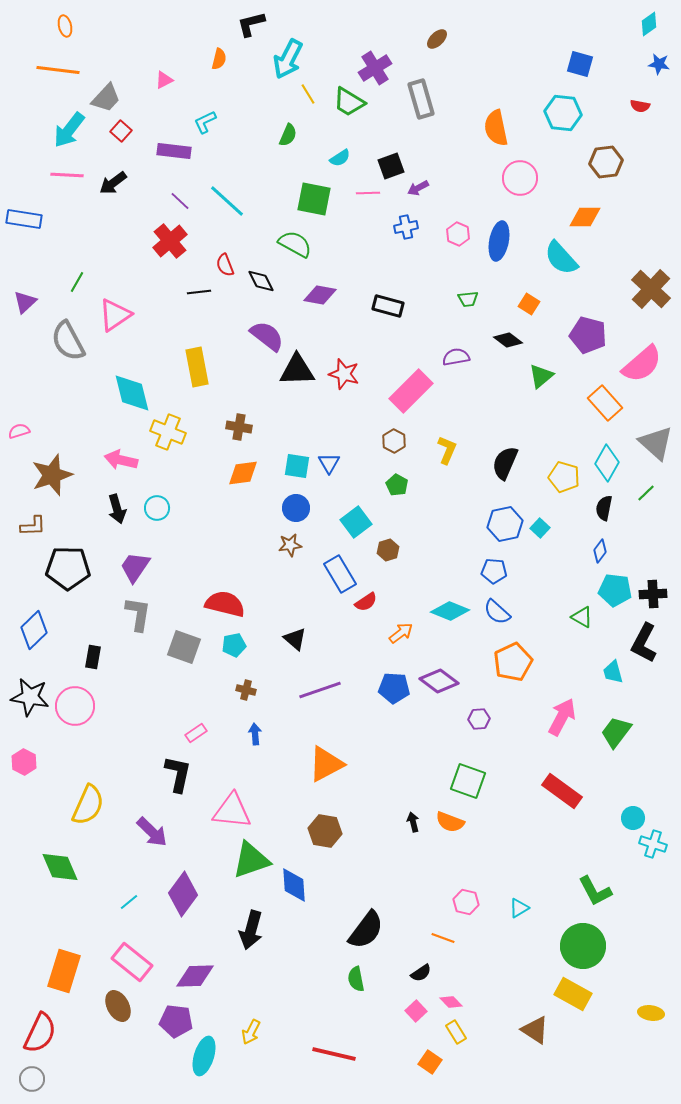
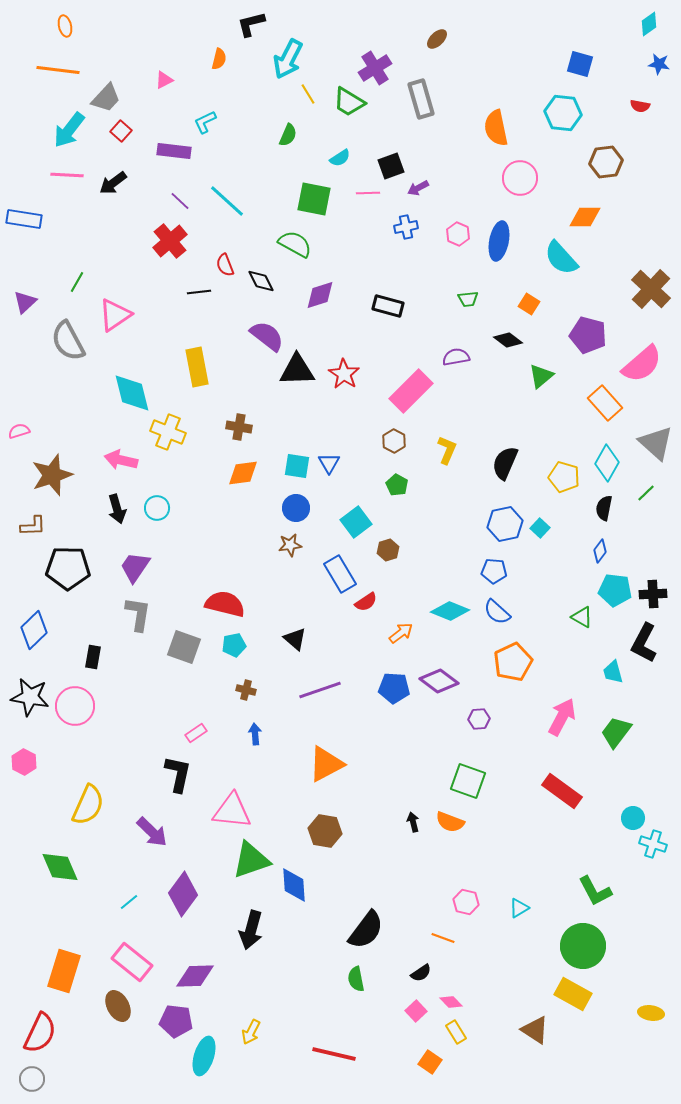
purple diamond at (320, 295): rotated 28 degrees counterclockwise
red star at (344, 374): rotated 16 degrees clockwise
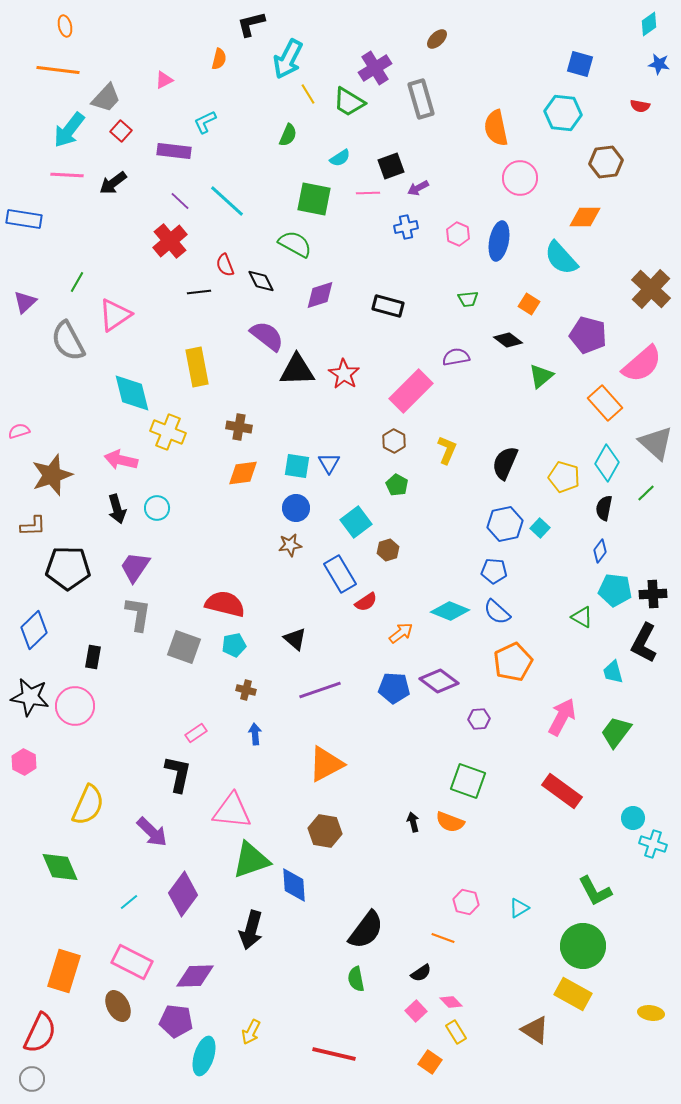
pink rectangle at (132, 962): rotated 12 degrees counterclockwise
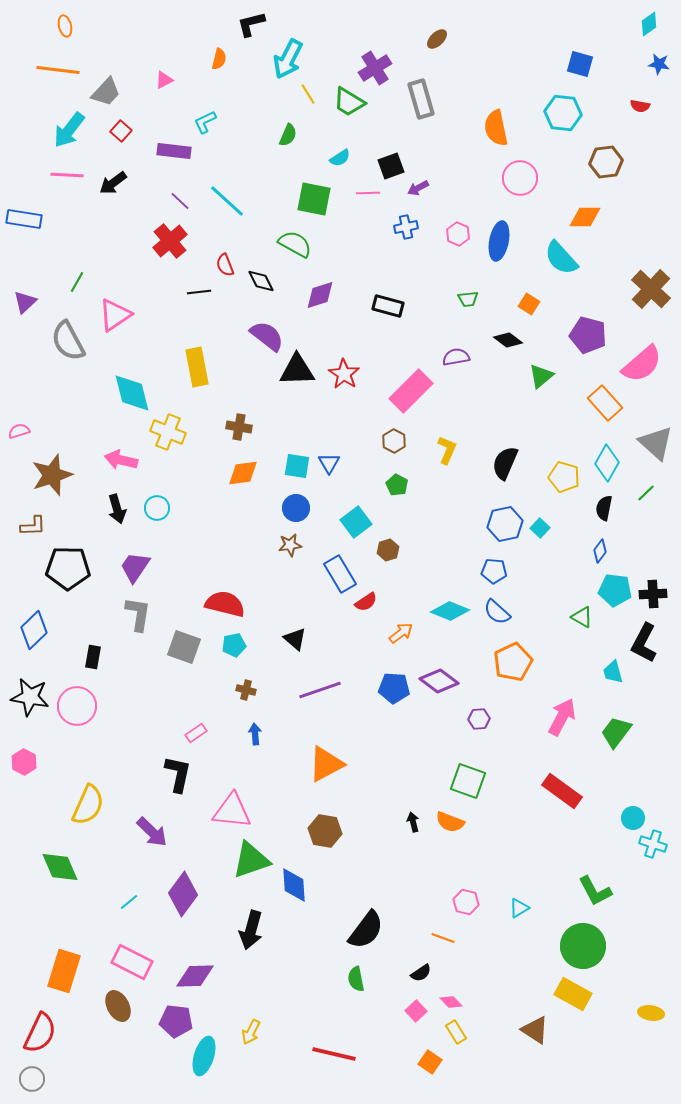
gray trapezoid at (106, 98): moved 6 px up
pink circle at (75, 706): moved 2 px right
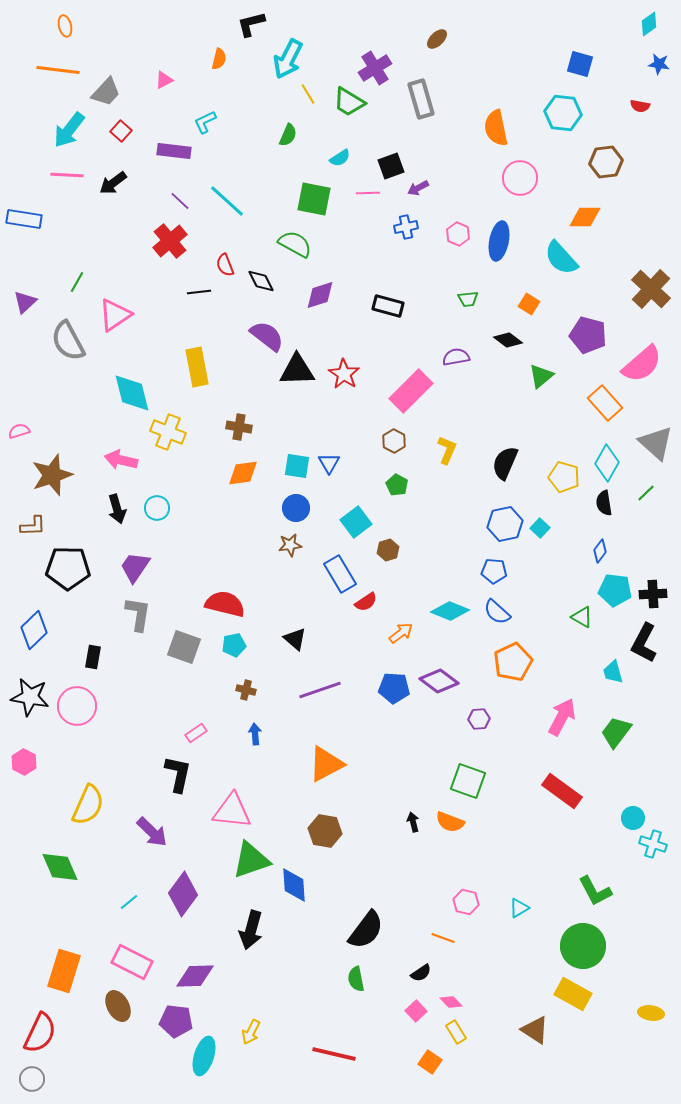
black semicircle at (604, 508): moved 5 px up; rotated 20 degrees counterclockwise
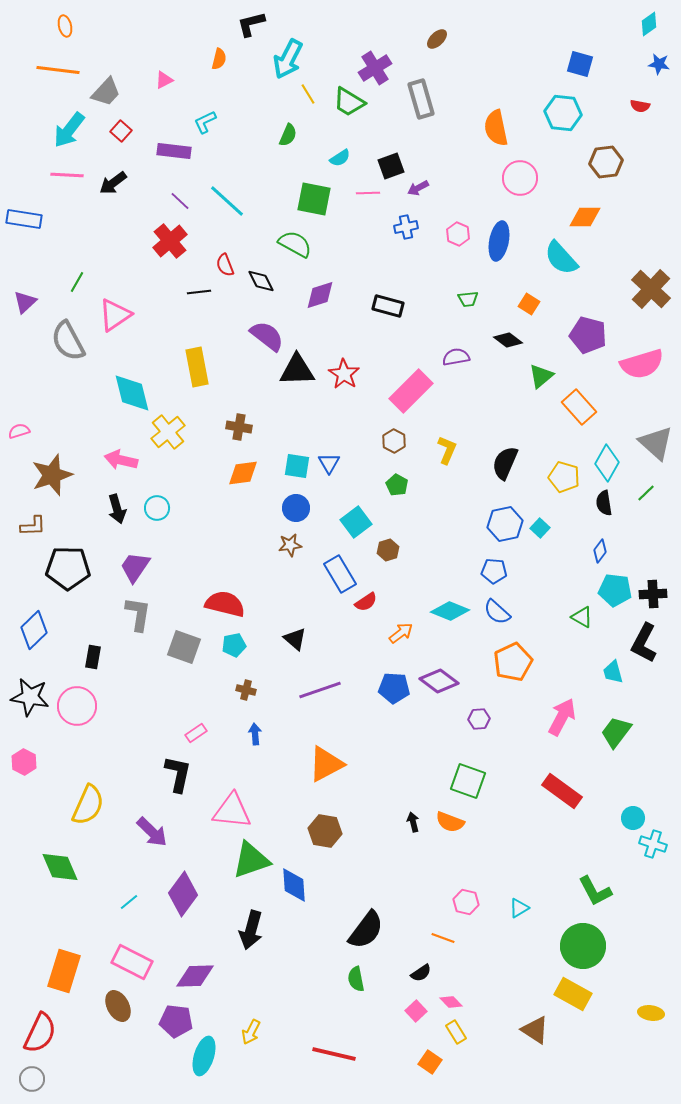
pink semicircle at (642, 364): rotated 24 degrees clockwise
orange rectangle at (605, 403): moved 26 px left, 4 px down
yellow cross at (168, 432): rotated 28 degrees clockwise
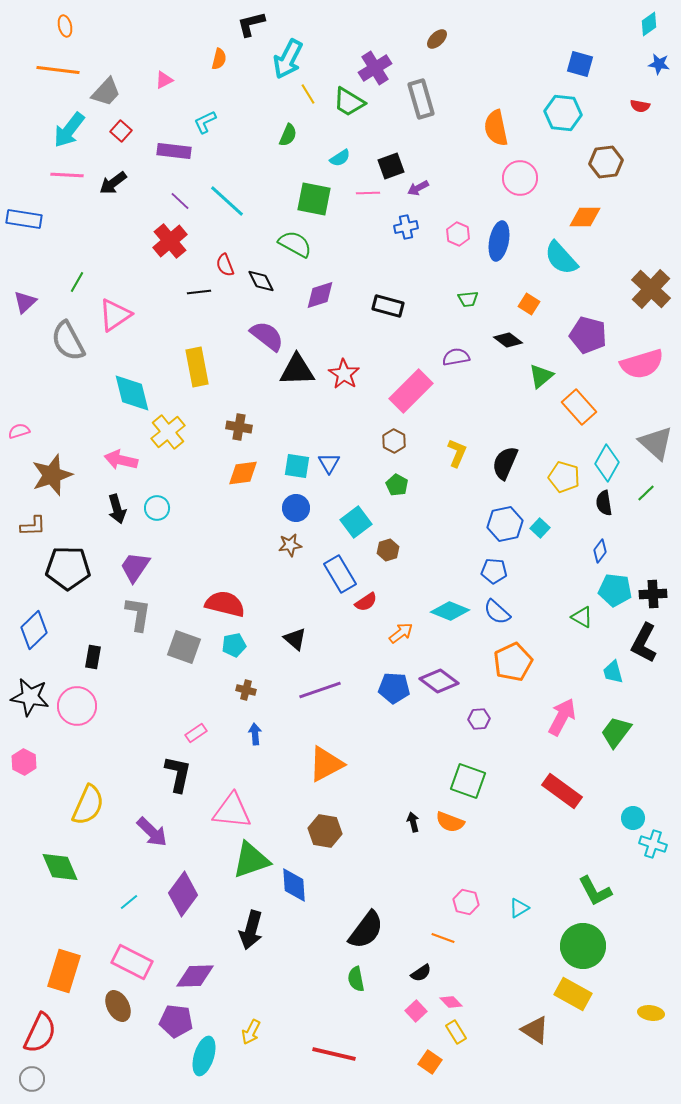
yellow L-shape at (447, 450): moved 10 px right, 3 px down
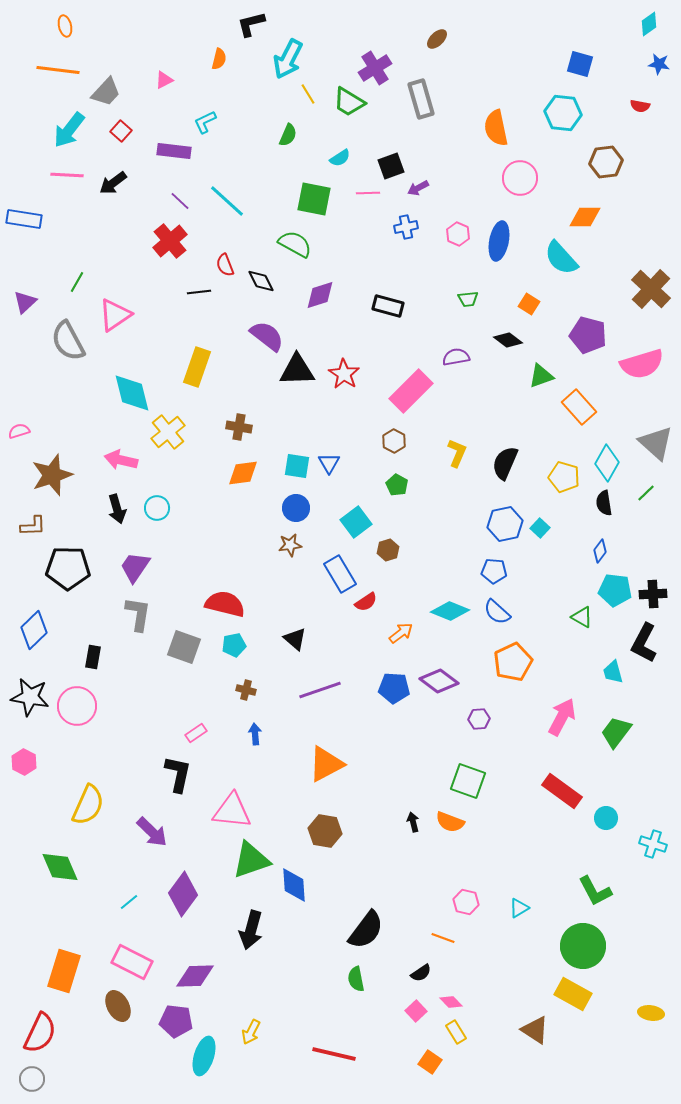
yellow rectangle at (197, 367): rotated 30 degrees clockwise
green triangle at (541, 376): rotated 20 degrees clockwise
cyan circle at (633, 818): moved 27 px left
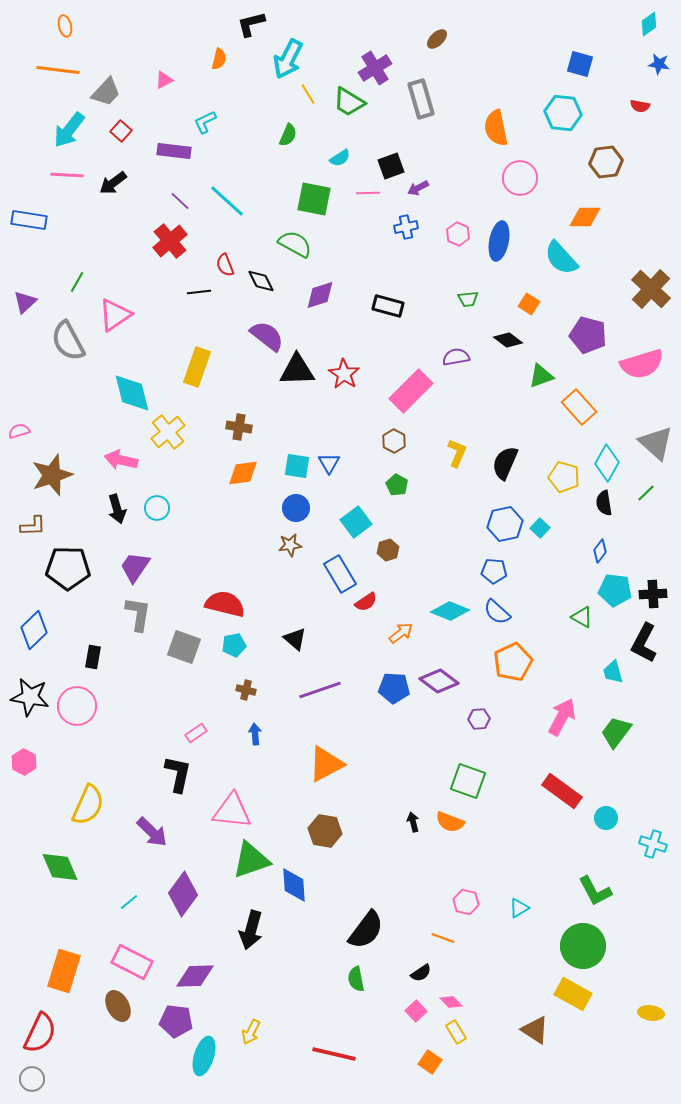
blue rectangle at (24, 219): moved 5 px right, 1 px down
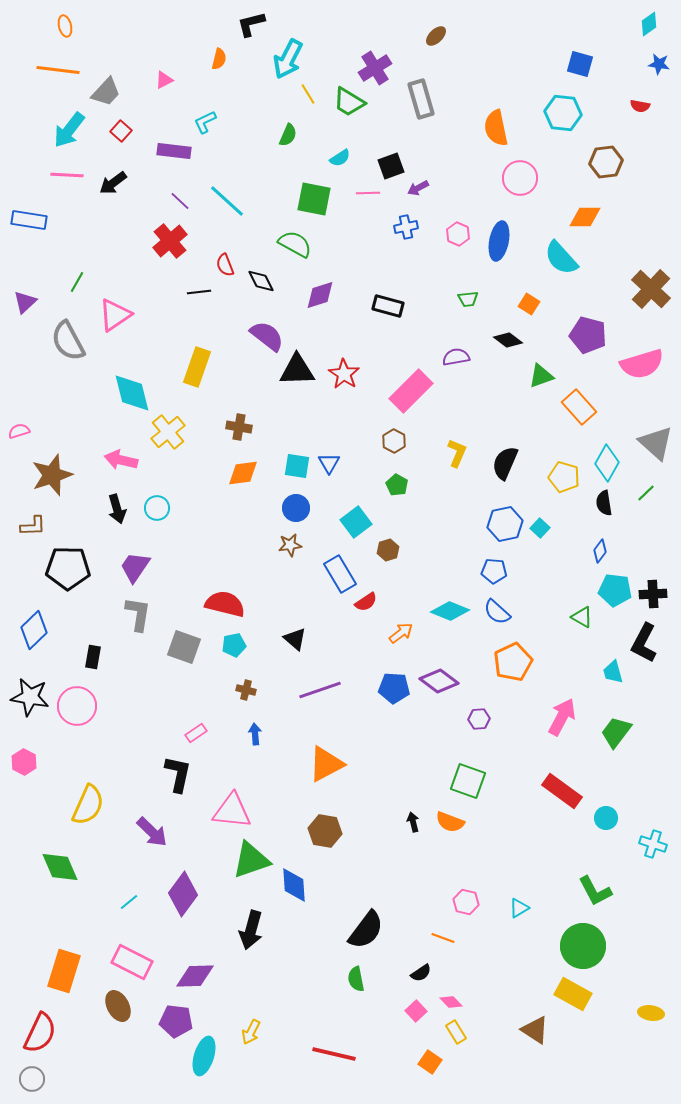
brown ellipse at (437, 39): moved 1 px left, 3 px up
